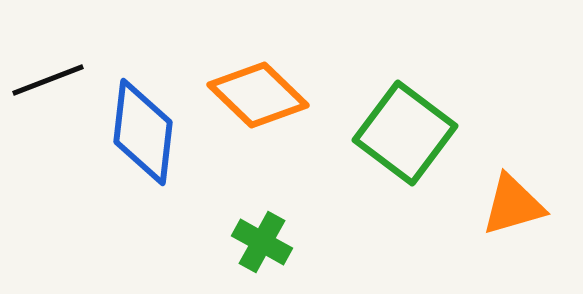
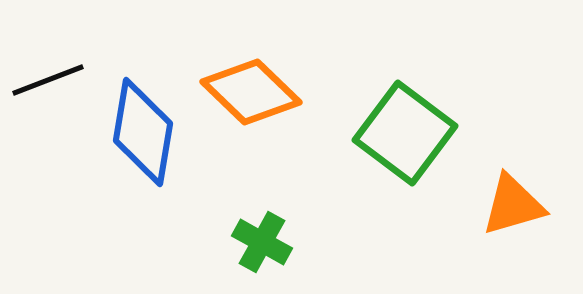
orange diamond: moved 7 px left, 3 px up
blue diamond: rotated 3 degrees clockwise
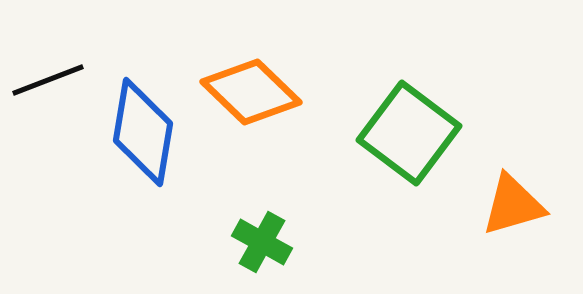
green square: moved 4 px right
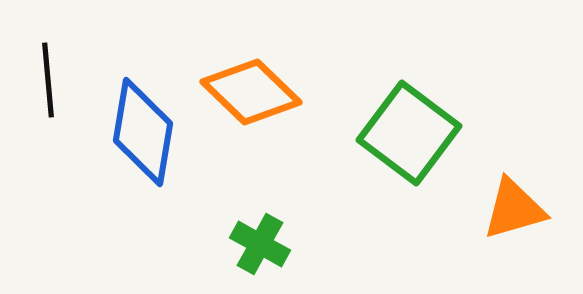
black line: rotated 74 degrees counterclockwise
orange triangle: moved 1 px right, 4 px down
green cross: moved 2 px left, 2 px down
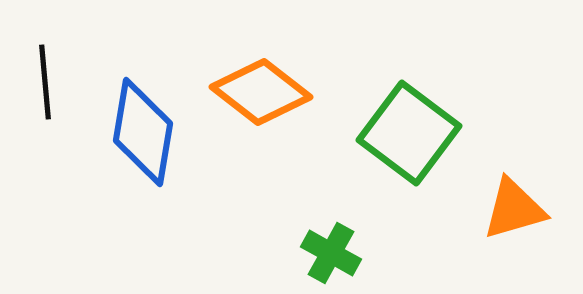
black line: moved 3 px left, 2 px down
orange diamond: moved 10 px right; rotated 6 degrees counterclockwise
green cross: moved 71 px right, 9 px down
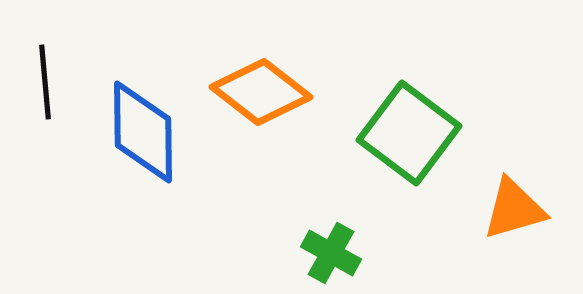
blue diamond: rotated 10 degrees counterclockwise
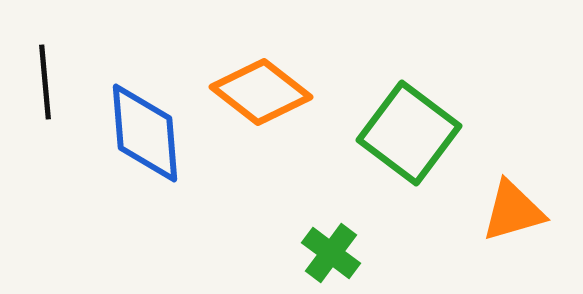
blue diamond: moved 2 px right, 1 px down; rotated 4 degrees counterclockwise
orange triangle: moved 1 px left, 2 px down
green cross: rotated 8 degrees clockwise
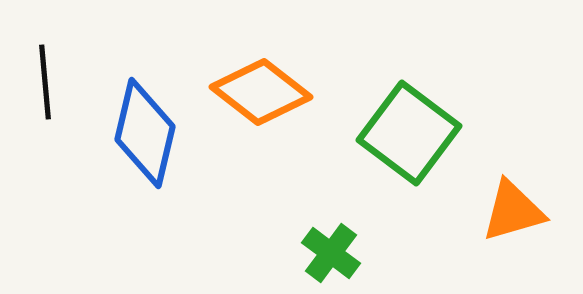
blue diamond: rotated 18 degrees clockwise
